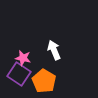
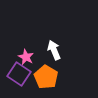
pink star: moved 3 px right, 1 px up; rotated 14 degrees clockwise
orange pentagon: moved 2 px right, 4 px up
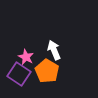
orange pentagon: moved 1 px right, 6 px up
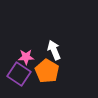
pink star: rotated 28 degrees counterclockwise
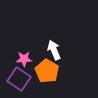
pink star: moved 2 px left, 2 px down
purple square: moved 5 px down
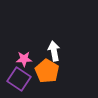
white arrow: moved 1 px down; rotated 12 degrees clockwise
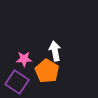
white arrow: moved 1 px right
purple square: moved 2 px left, 3 px down
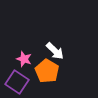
white arrow: rotated 144 degrees clockwise
pink star: rotated 21 degrees clockwise
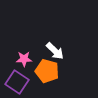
pink star: rotated 21 degrees counterclockwise
orange pentagon: rotated 15 degrees counterclockwise
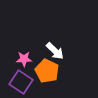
orange pentagon: rotated 10 degrees clockwise
purple square: moved 4 px right
